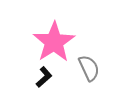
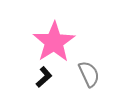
gray semicircle: moved 6 px down
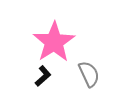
black L-shape: moved 1 px left, 1 px up
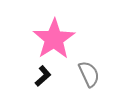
pink star: moved 3 px up
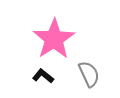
black L-shape: rotated 100 degrees counterclockwise
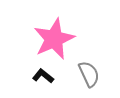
pink star: rotated 9 degrees clockwise
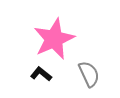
black L-shape: moved 2 px left, 2 px up
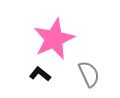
black L-shape: moved 1 px left
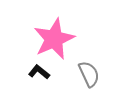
black L-shape: moved 1 px left, 2 px up
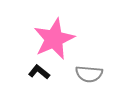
gray semicircle: rotated 120 degrees clockwise
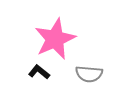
pink star: moved 1 px right
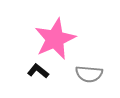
black L-shape: moved 1 px left, 1 px up
